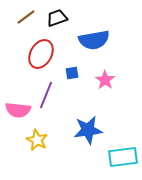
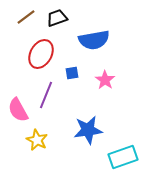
pink semicircle: rotated 55 degrees clockwise
cyan rectangle: rotated 12 degrees counterclockwise
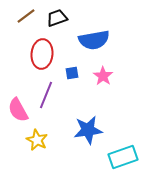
brown line: moved 1 px up
red ellipse: moved 1 px right; rotated 24 degrees counterclockwise
pink star: moved 2 px left, 4 px up
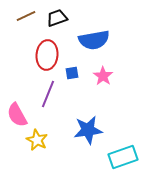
brown line: rotated 12 degrees clockwise
red ellipse: moved 5 px right, 1 px down
purple line: moved 2 px right, 1 px up
pink semicircle: moved 1 px left, 5 px down
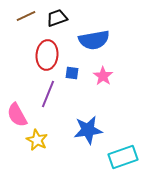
blue square: rotated 16 degrees clockwise
